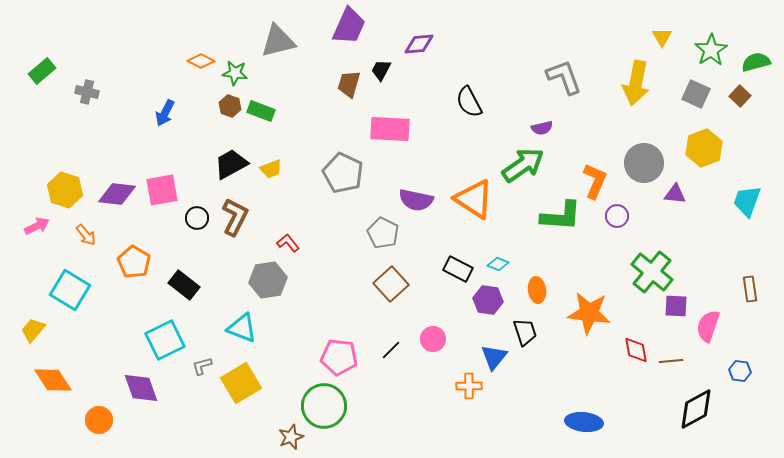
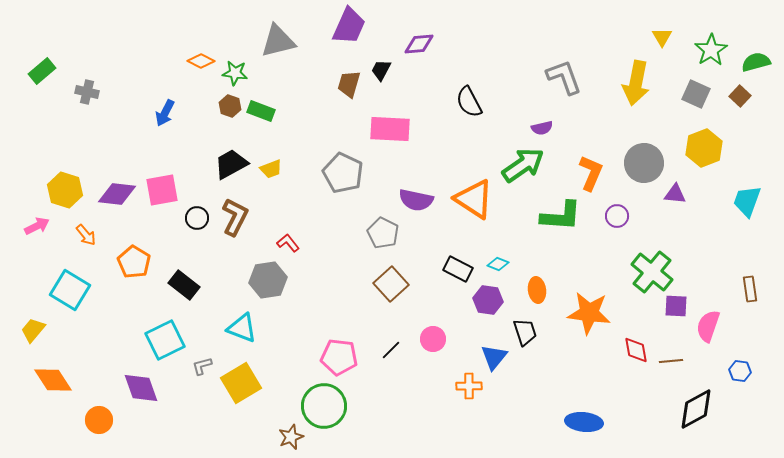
orange L-shape at (595, 181): moved 4 px left, 8 px up
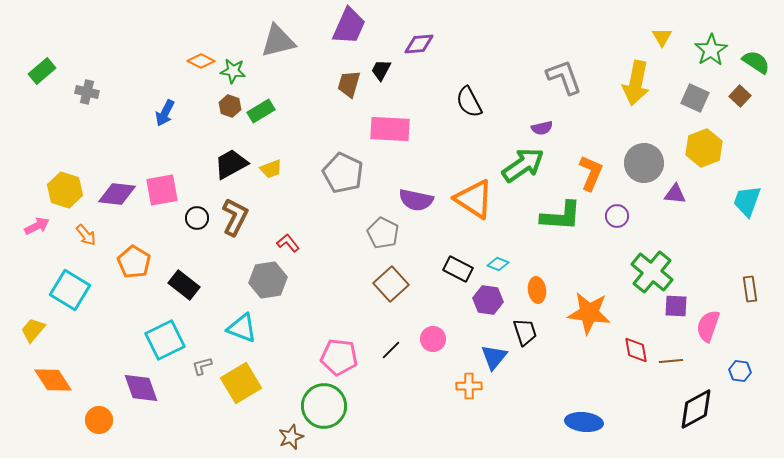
green semicircle at (756, 62): rotated 48 degrees clockwise
green star at (235, 73): moved 2 px left, 2 px up
gray square at (696, 94): moved 1 px left, 4 px down
green rectangle at (261, 111): rotated 52 degrees counterclockwise
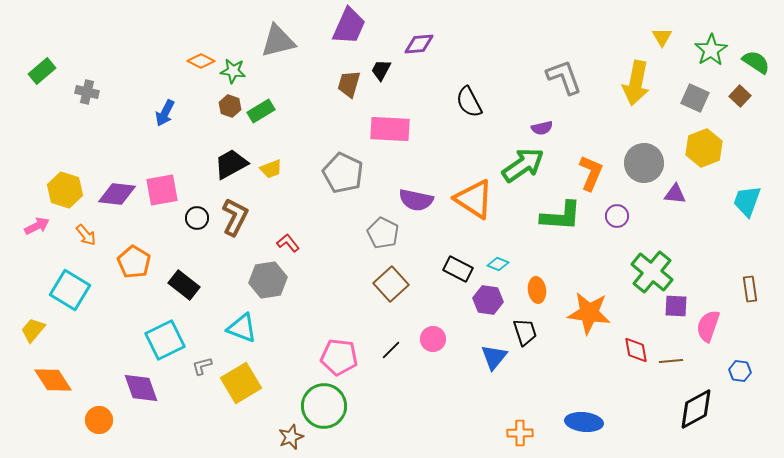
orange cross at (469, 386): moved 51 px right, 47 px down
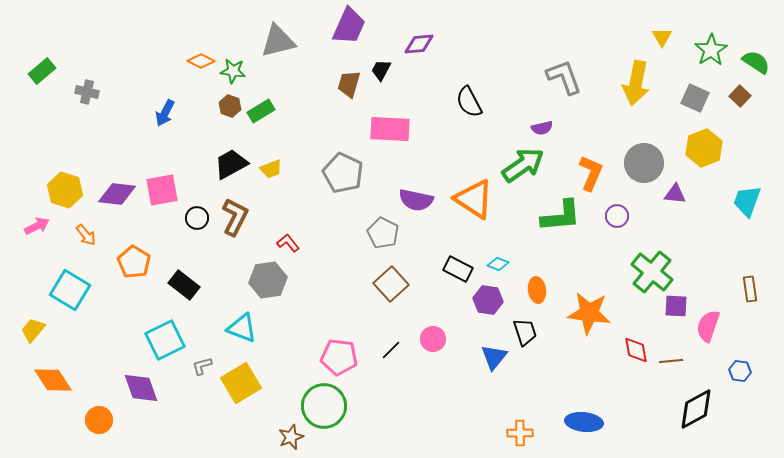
green L-shape at (561, 216): rotated 9 degrees counterclockwise
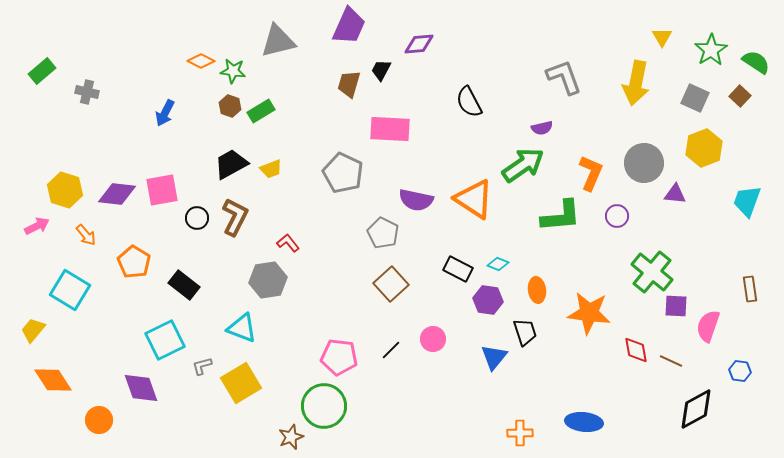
brown line at (671, 361): rotated 30 degrees clockwise
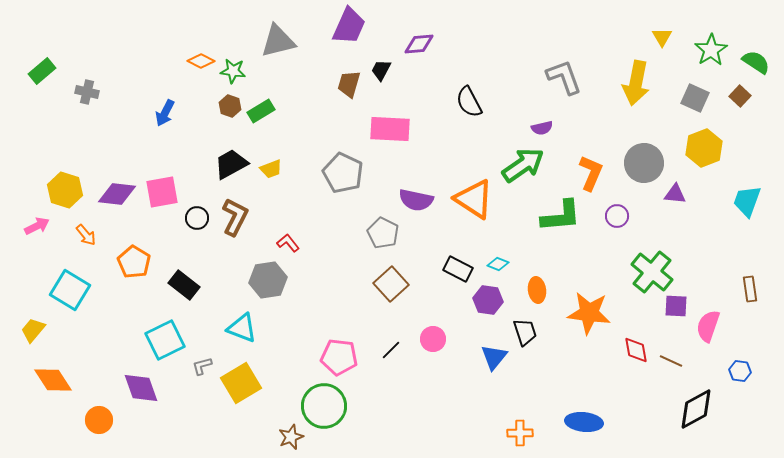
pink square at (162, 190): moved 2 px down
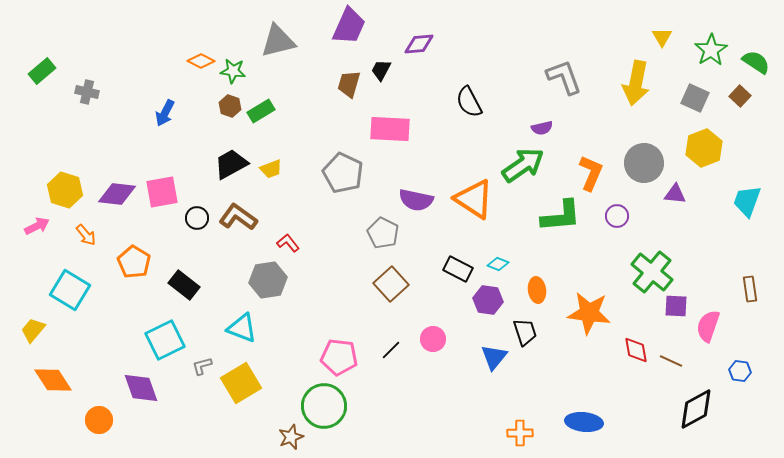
brown L-shape at (235, 217): moved 3 px right; rotated 81 degrees counterclockwise
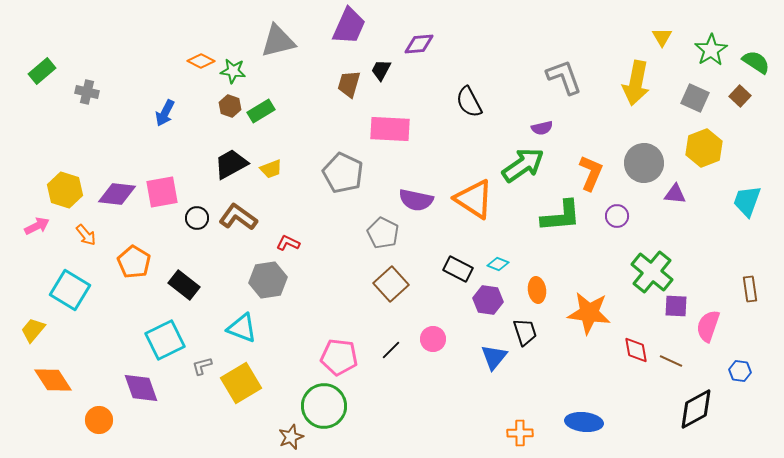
red L-shape at (288, 243): rotated 25 degrees counterclockwise
